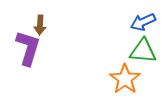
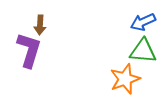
purple L-shape: moved 1 px right, 2 px down
orange star: rotated 16 degrees clockwise
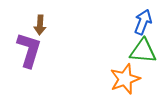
blue arrow: rotated 135 degrees clockwise
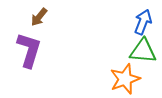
brown arrow: moved 1 px left, 8 px up; rotated 36 degrees clockwise
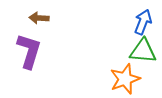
brown arrow: moved 1 px down; rotated 54 degrees clockwise
purple L-shape: moved 1 px down
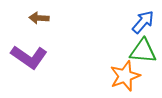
blue arrow: rotated 20 degrees clockwise
purple L-shape: moved 6 px down; rotated 108 degrees clockwise
orange star: moved 3 px up
